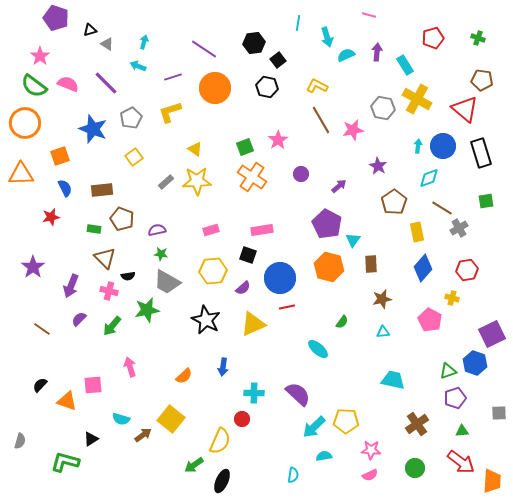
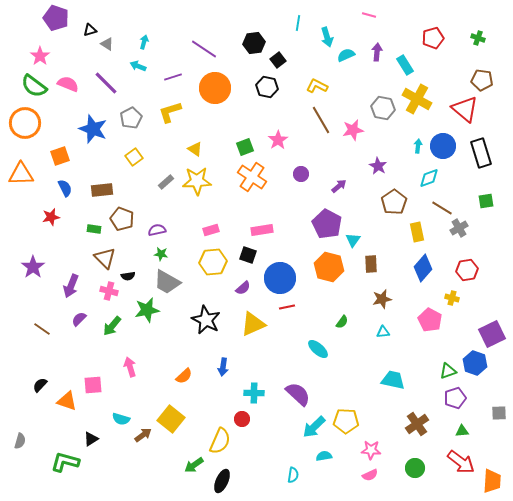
yellow hexagon at (213, 271): moved 9 px up
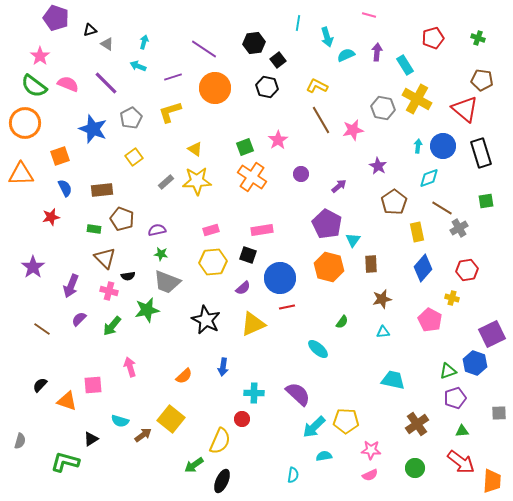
gray trapezoid at (167, 282): rotated 8 degrees counterclockwise
cyan semicircle at (121, 419): moved 1 px left, 2 px down
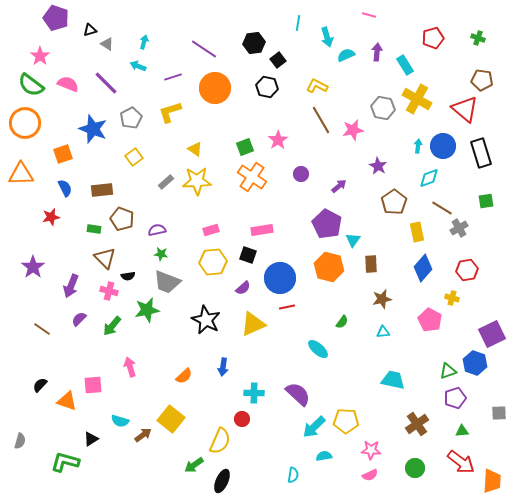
green semicircle at (34, 86): moved 3 px left, 1 px up
orange square at (60, 156): moved 3 px right, 2 px up
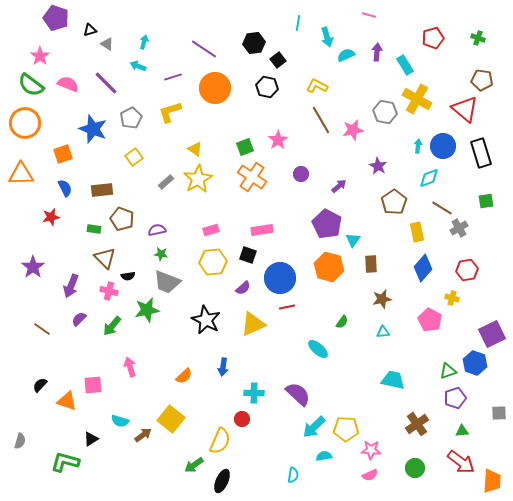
gray hexagon at (383, 108): moved 2 px right, 4 px down
yellow star at (197, 181): moved 1 px right, 2 px up; rotated 28 degrees counterclockwise
yellow pentagon at (346, 421): moved 8 px down
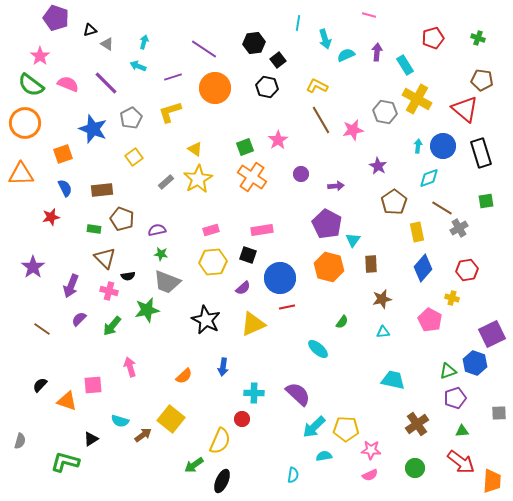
cyan arrow at (327, 37): moved 2 px left, 2 px down
purple arrow at (339, 186): moved 3 px left; rotated 35 degrees clockwise
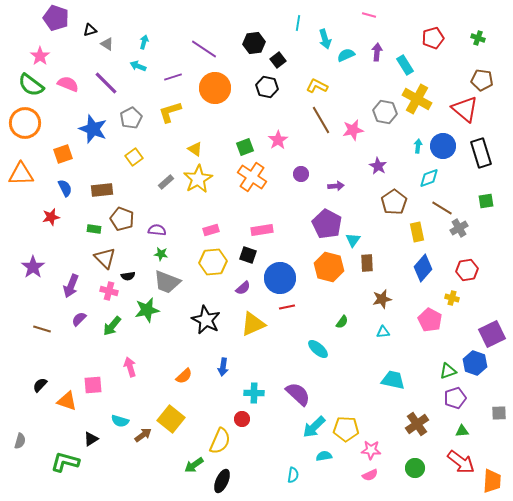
purple semicircle at (157, 230): rotated 18 degrees clockwise
brown rectangle at (371, 264): moved 4 px left, 1 px up
brown line at (42, 329): rotated 18 degrees counterclockwise
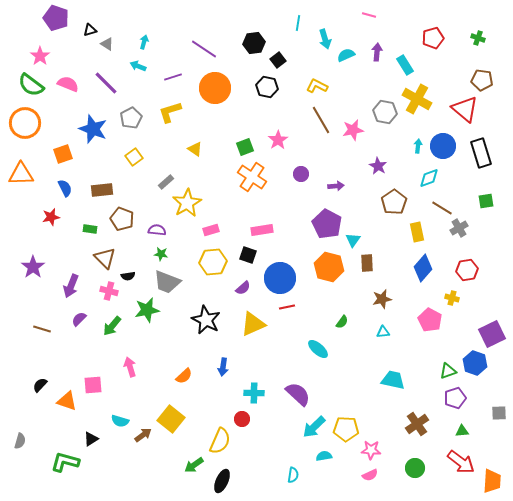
yellow star at (198, 179): moved 11 px left, 24 px down
green rectangle at (94, 229): moved 4 px left
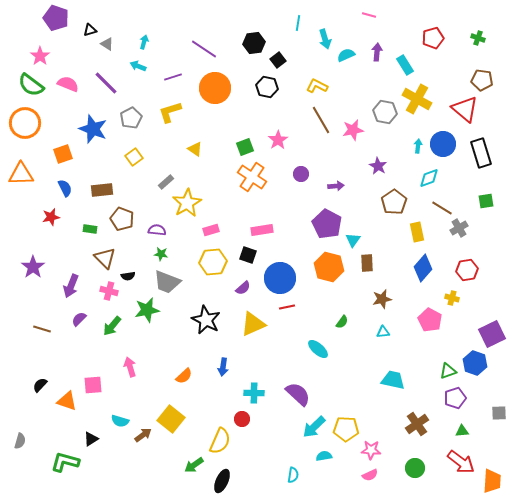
blue circle at (443, 146): moved 2 px up
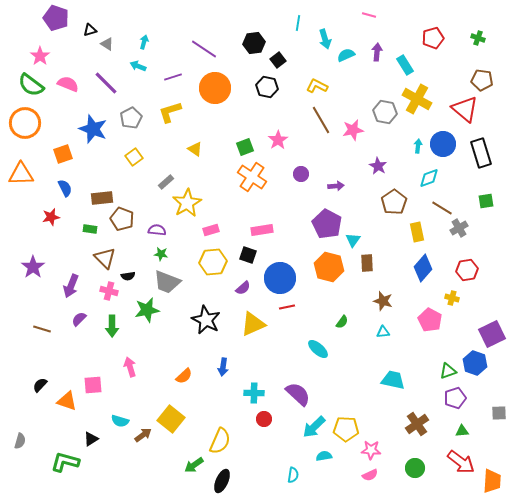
brown rectangle at (102, 190): moved 8 px down
brown star at (382, 299): moved 1 px right, 2 px down; rotated 30 degrees clockwise
green arrow at (112, 326): rotated 40 degrees counterclockwise
red circle at (242, 419): moved 22 px right
